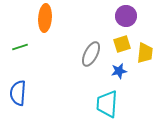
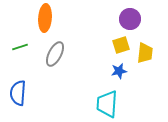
purple circle: moved 4 px right, 3 px down
yellow square: moved 1 px left, 1 px down
gray ellipse: moved 36 px left
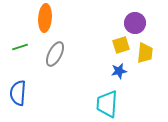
purple circle: moved 5 px right, 4 px down
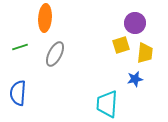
blue star: moved 16 px right, 8 px down
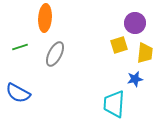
yellow square: moved 2 px left
blue semicircle: rotated 65 degrees counterclockwise
cyan trapezoid: moved 7 px right
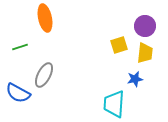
orange ellipse: rotated 16 degrees counterclockwise
purple circle: moved 10 px right, 3 px down
gray ellipse: moved 11 px left, 21 px down
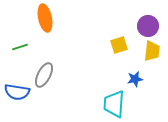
purple circle: moved 3 px right
yellow trapezoid: moved 7 px right, 2 px up
blue semicircle: moved 1 px left, 1 px up; rotated 20 degrees counterclockwise
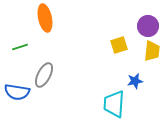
blue star: moved 2 px down
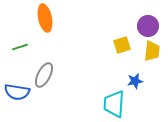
yellow square: moved 3 px right
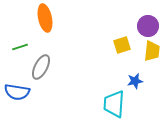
gray ellipse: moved 3 px left, 8 px up
